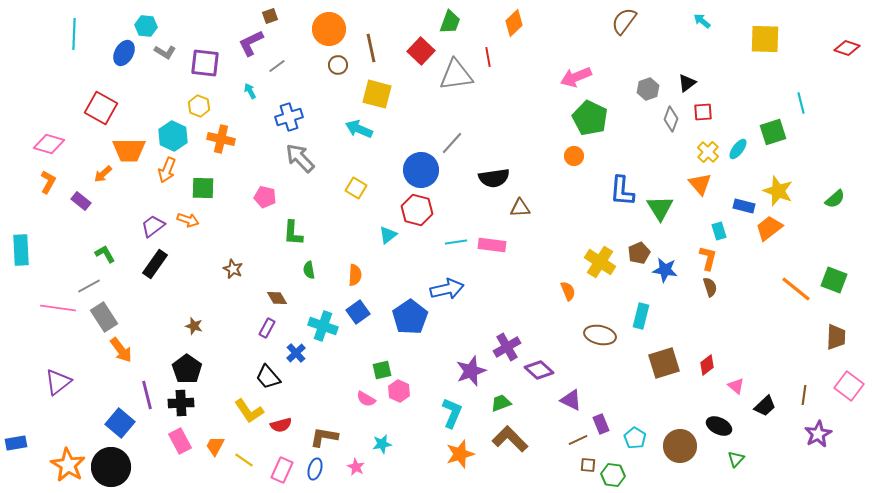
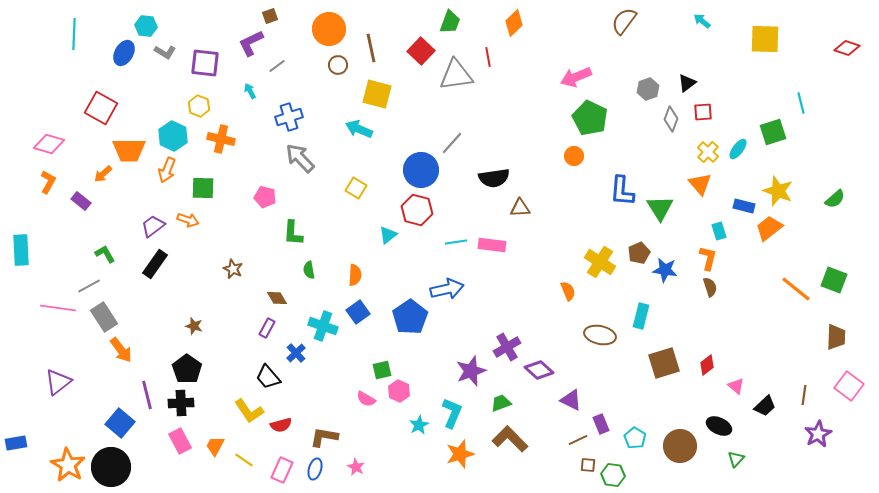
cyan star at (382, 444): moved 37 px right, 19 px up; rotated 18 degrees counterclockwise
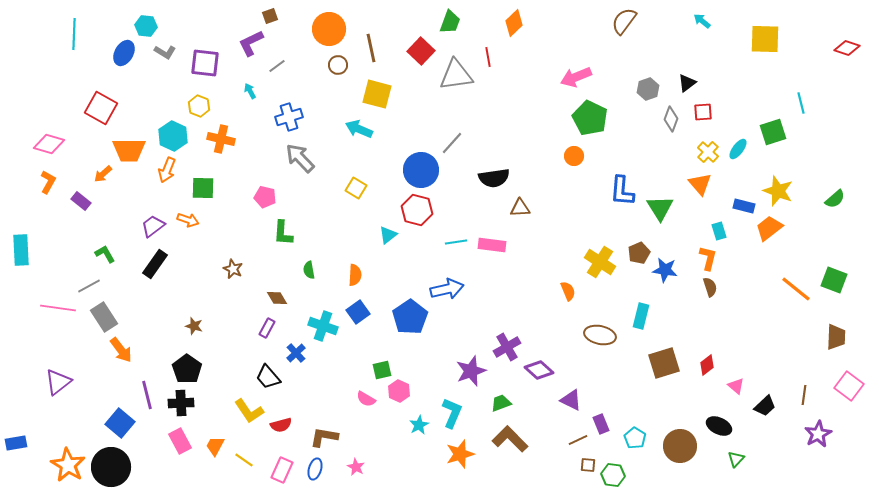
green L-shape at (293, 233): moved 10 px left
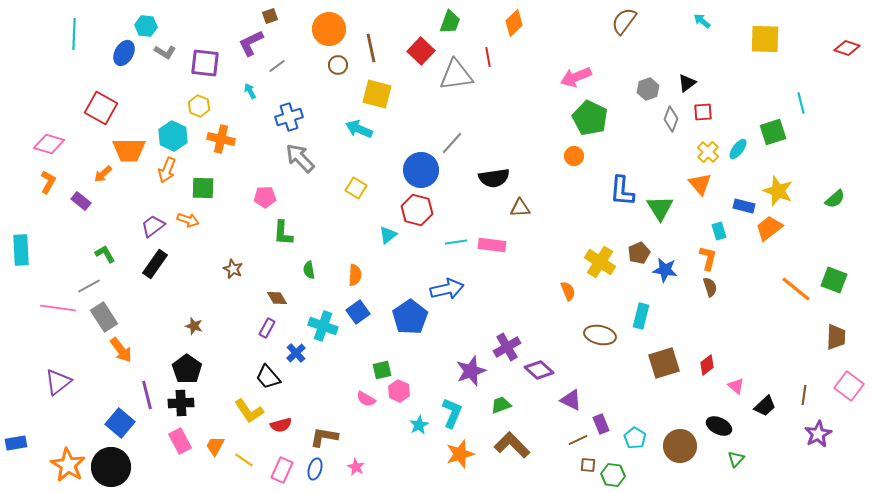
pink pentagon at (265, 197): rotated 15 degrees counterclockwise
green trapezoid at (501, 403): moved 2 px down
brown L-shape at (510, 439): moved 2 px right, 6 px down
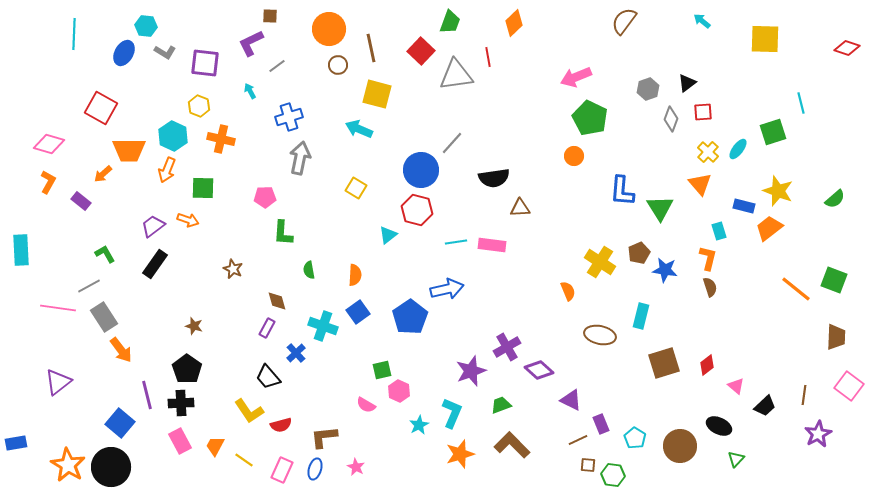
brown square at (270, 16): rotated 21 degrees clockwise
gray arrow at (300, 158): rotated 56 degrees clockwise
brown diamond at (277, 298): moved 3 px down; rotated 15 degrees clockwise
pink semicircle at (366, 399): moved 6 px down
brown L-shape at (324, 437): rotated 16 degrees counterclockwise
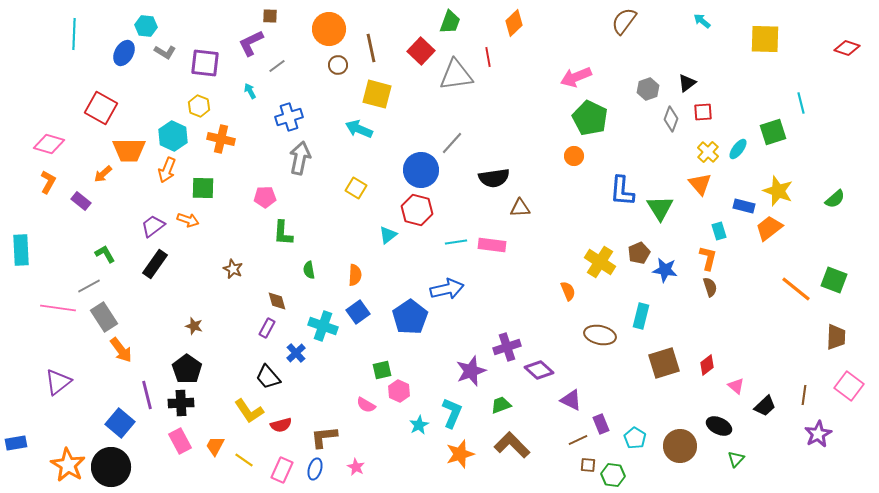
purple cross at (507, 347): rotated 12 degrees clockwise
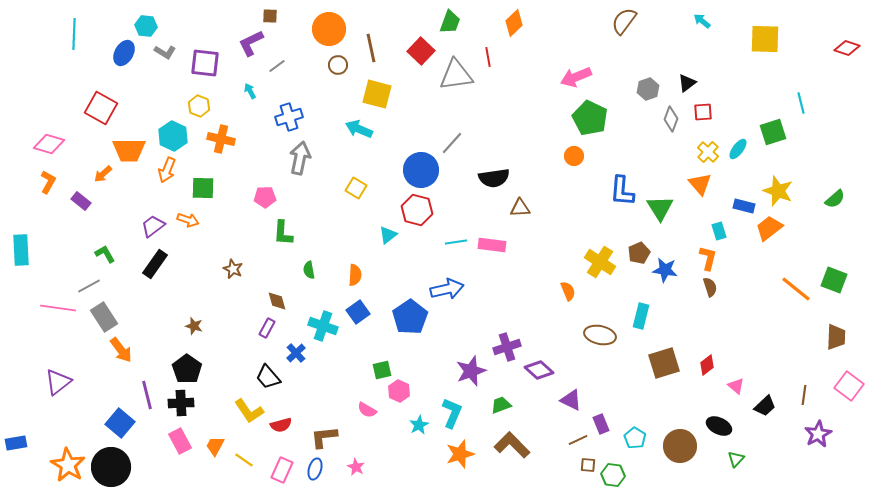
pink semicircle at (366, 405): moved 1 px right, 5 px down
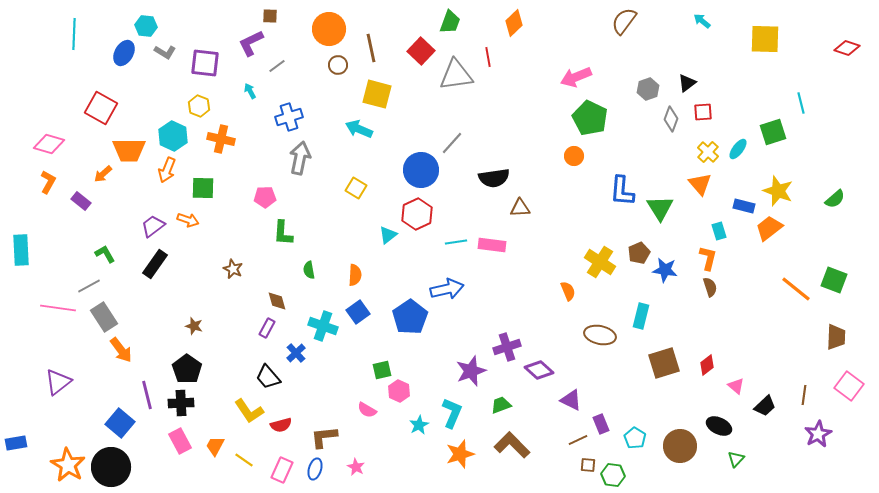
red hexagon at (417, 210): moved 4 px down; rotated 20 degrees clockwise
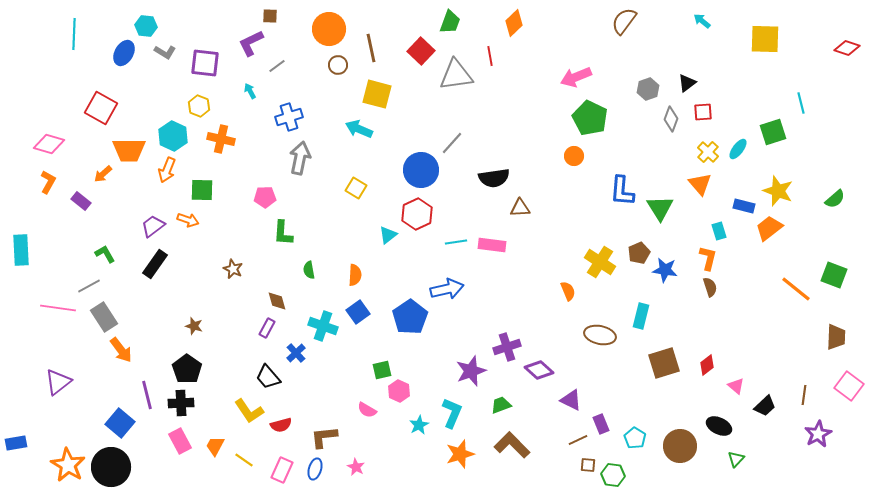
red line at (488, 57): moved 2 px right, 1 px up
green square at (203, 188): moved 1 px left, 2 px down
green square at (834, 280): moved 5 px up
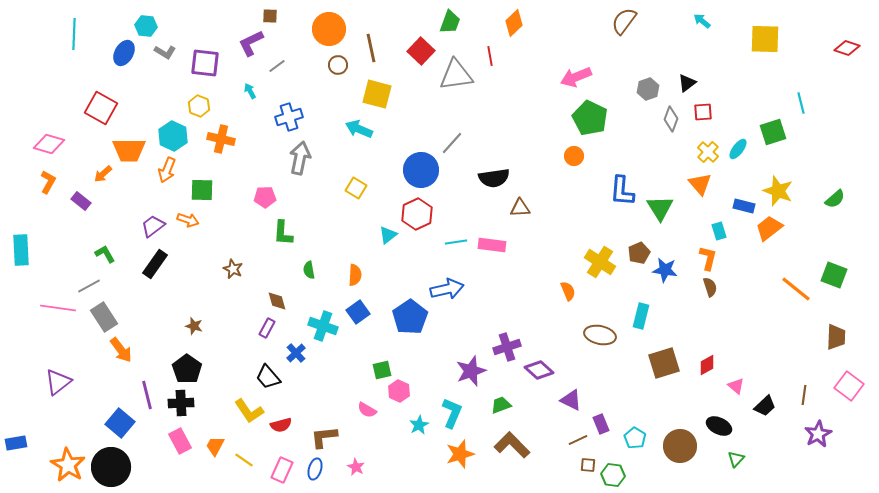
red diamond at (707, 365): rotated 10 degrees clockwise
